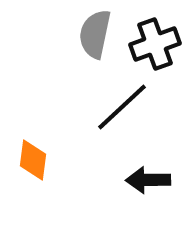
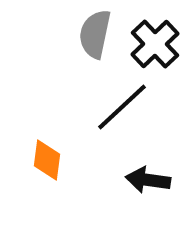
black cross: rotated 24 degrees counterclockwise
orange diamond: moved 14 px right
black arrow: rotated 9 degrees clockwise
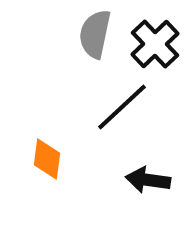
orange diamond: moved 1 px up
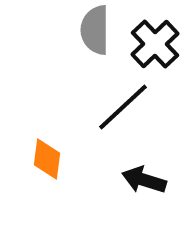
gray semicircle: moved 4 px up; rotated 12 degrees counterclockwise
black line: moved 1 px right
black arrow: moved 4 px left; rotated 9 degrees clockwise
